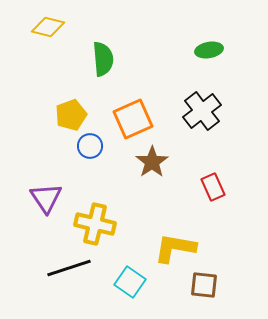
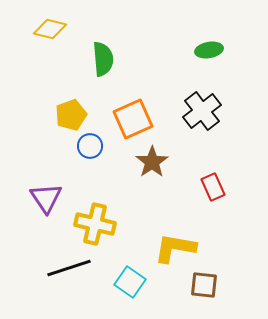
yellow diamond: moved 2 px right, 2 px down
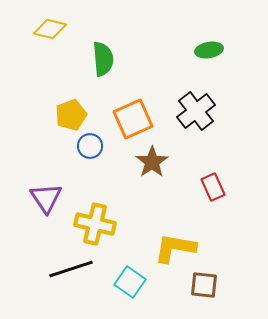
black cross: moved 6 px left
black line: moved 2 px right, 1 px down
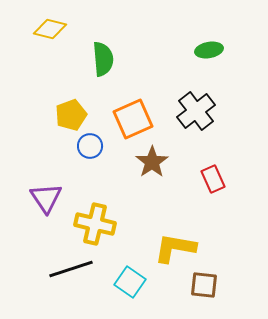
red rectangle: moved 8 px up
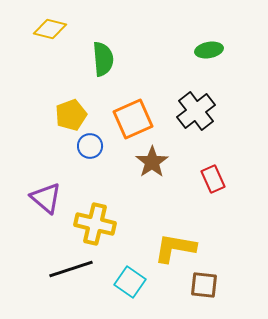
purple triangle: rotated 16 degrees counterclockwise
